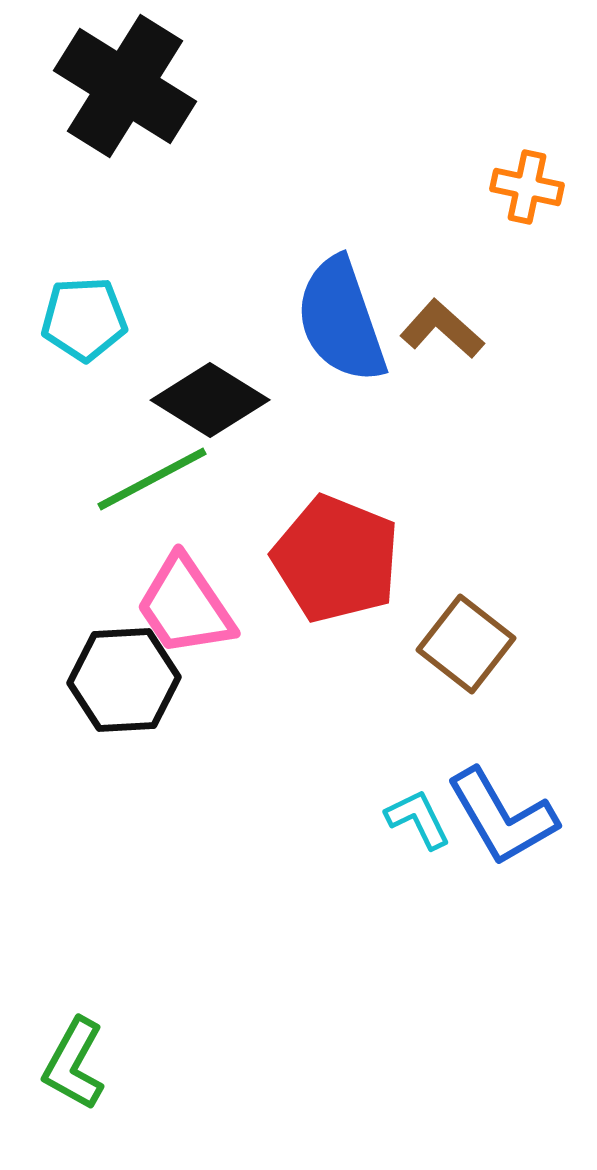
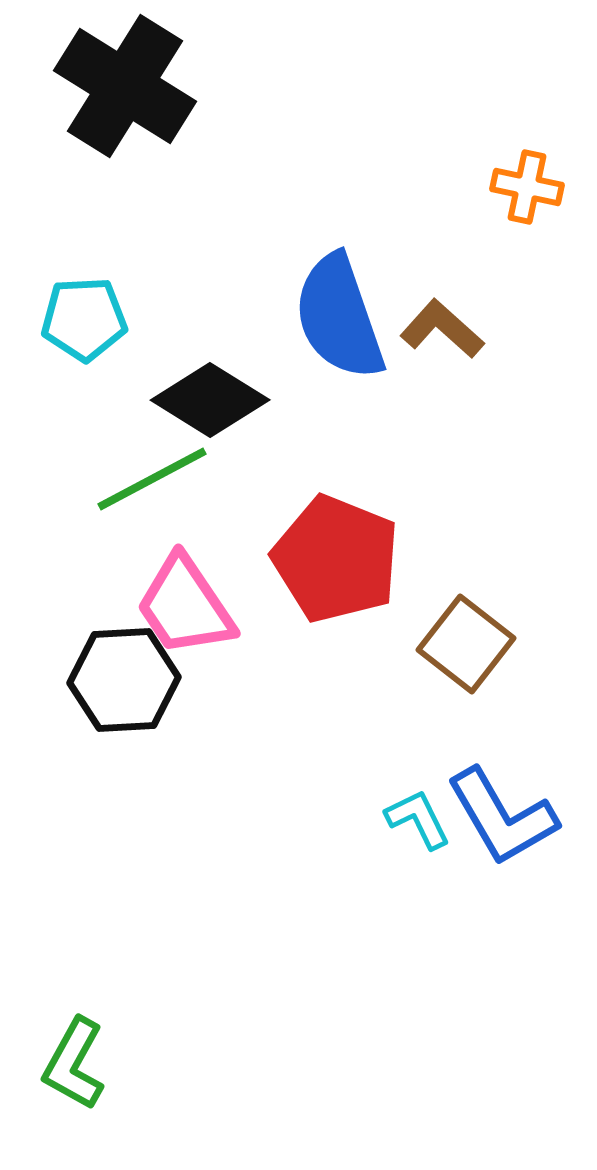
blue semicircle: moved 2 px left, 3 px up
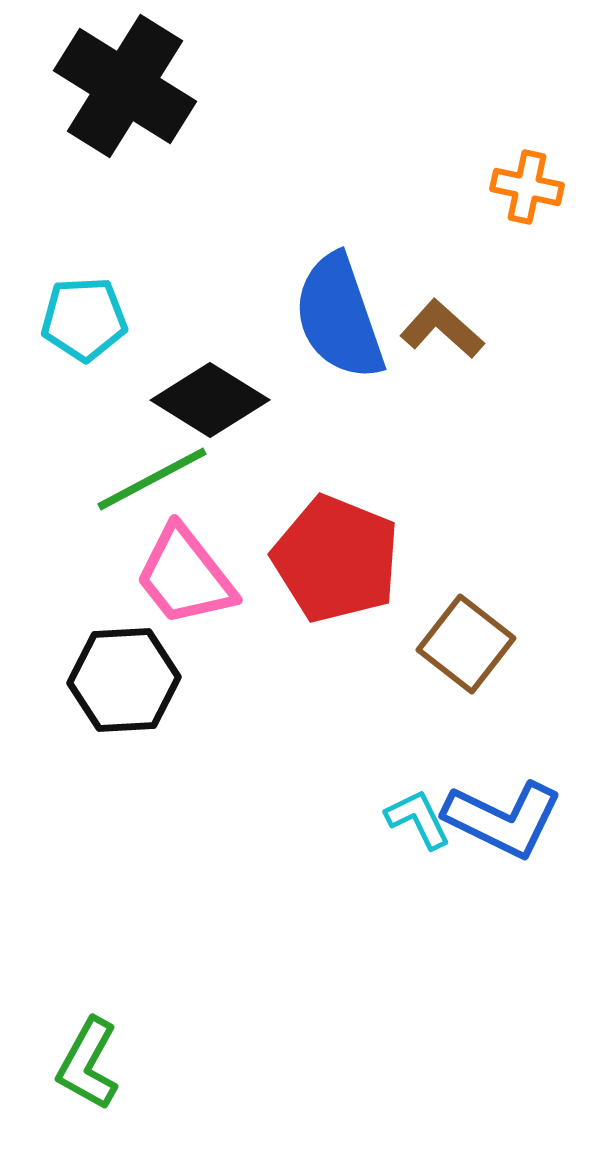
pink trapezoid: moved 30 px up; rotated 4 degrees counterclockwise
blue L-shape: moved 1 px right, 2 px down; rotated 34 degrees counterclockwise
green L-shape: moved 14 px right
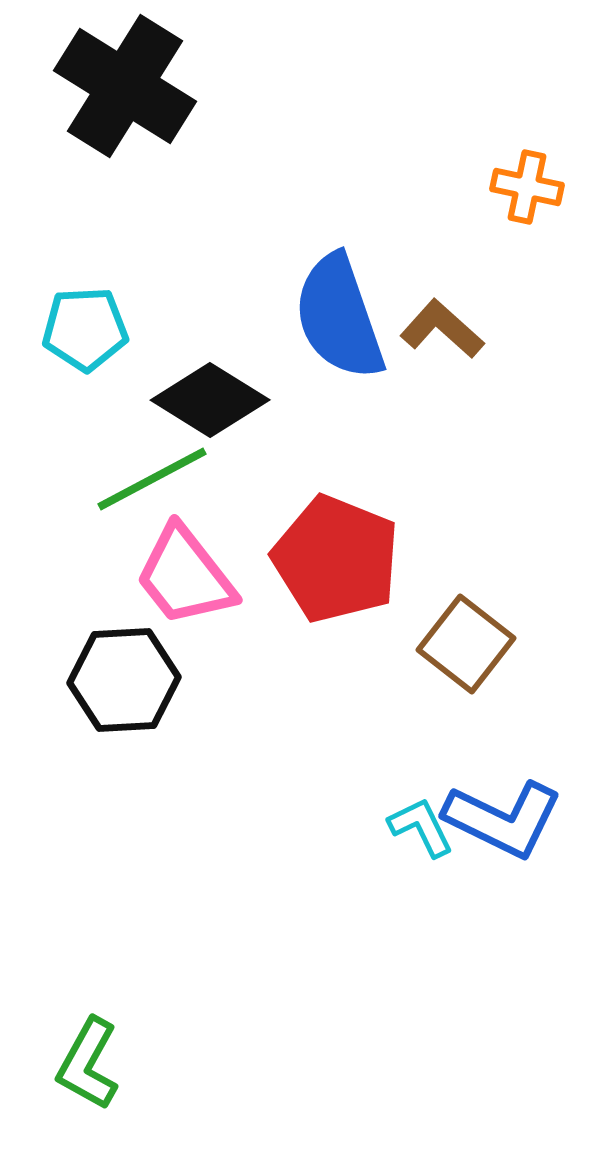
cyan pentagon: moved 1 px right, 10 px down
cyan L-shape: moved 3 px right, 8 px down
